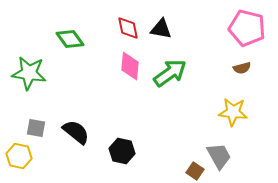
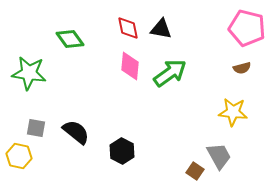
black hexagon: rotated 15 degrees clockwise
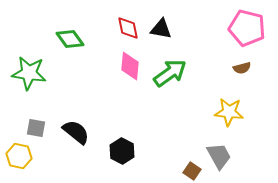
yellow star: moved 4 px left
brown square: moved 3 px left
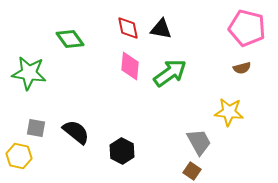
gray trapezoid: moved 20 px left, 14 px up
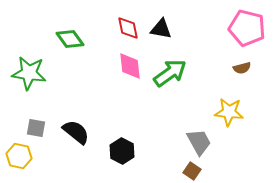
pink diamond: rotated 12 degrees counterclockwise
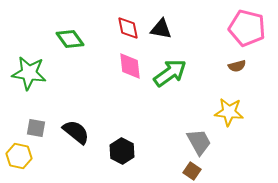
brown semicircle: moved 5 px left, 2 px up
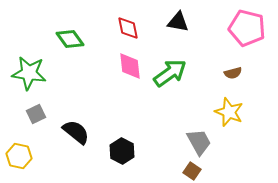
black triangle: moved 17 px right, 7 px up
brown semicircle: moved 4 px left, 7 px down
yellow star: rotated 16 degrees clockwise
gray square: moved 14 px up; rotated 36 degrees counterclockwise
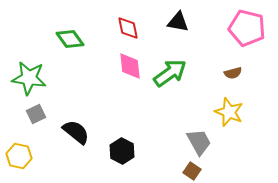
green star: moved 5 px down
